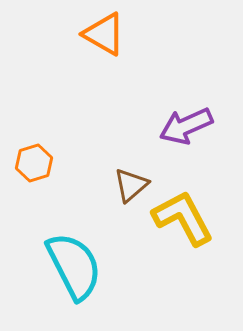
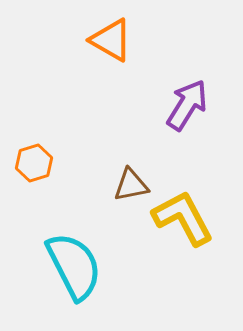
orange triangle: moved 7 px right, 6 px down
purple arrow: moved 1 px right, 21 px up; rotated 146 degrees clockwise
brown triangle: rotated 30 degrees clockwise
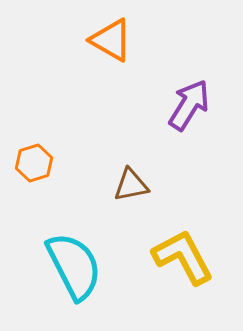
purple arrow: moved 2 px right
yellow L-shape: moved 39 px down
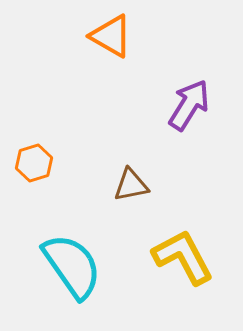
orange triangle: moved 4 px up
cyan semicircle: moved 2 px left; rotated 8 degrees counterclockwise
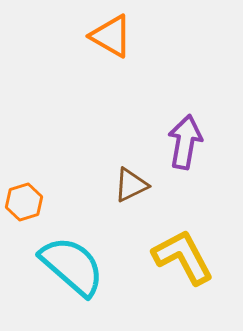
purple arrow: moved 4 px left, 37 px down; rotated 22 degrees counterclockwise
orange hexagon: moved 10 px left, 39 px down
brown triangle: rotated 15 degrees counterclockwise
cyan semicircle: rotated 14 degrees counterclockwise
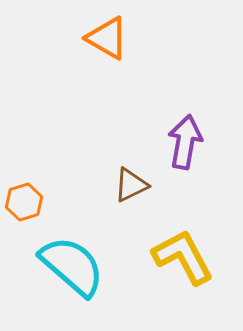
orange triangle: moved 4 px left, 2 px down
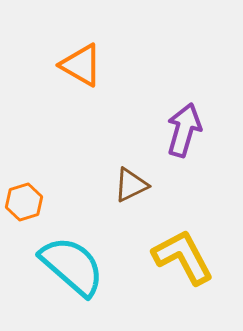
orange triangle: moved 26 px left, 27 px down
purple arrow: moved 1 px left, 12 px up; rotated 6 degrees clockwise
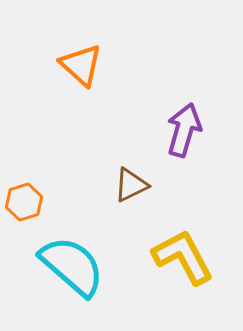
orange triangle: rotated 12 degrees clockwise
